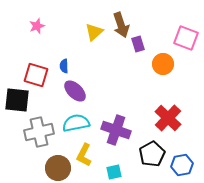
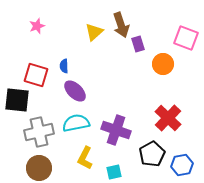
yellow L-shape: moved 1 px right, 3 px down
brown circle: moved 19 px left
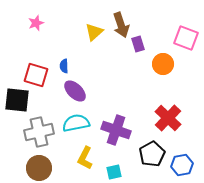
pink star: moved 1 px left, 3 px up
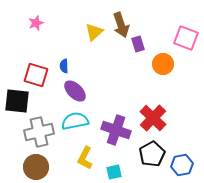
black square: moved 1 px down
red cross: moved 15 px left
cyan semicircle: moved 1 px left, 2 px up
brown circle: moved 3 px left, 1 px up
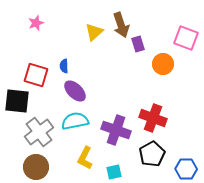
red cross: rotated 24 degrees counterclockwise
gray cross: rotated 24 degrees counterclockwise
blue hexagon: moved 4 px right, 4 px down; rotated 10 degrees clockwise
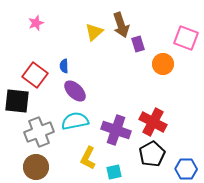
red square: moved 1 px left; rotated 20 degrees clockwise
red cross: moved 4 px down; rotated 8 degrees clockwise
gray cross: rotated 16 degrees clockwise
yellow L-shape: moved 3 px right
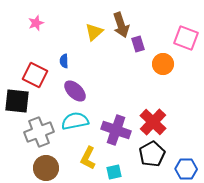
blue semicircle: moved 5 px up
red square: rotated 10 degrees counterclockwise
red cross: rotated 16 degrees clockwise
brown circle: moved 10 px right, 1 px down
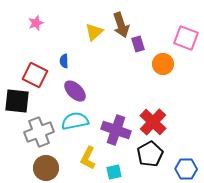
black pentagon: moved 2 px left
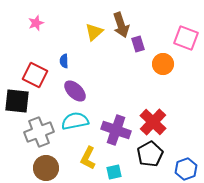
blue hexagon: rotated 20 degrees counterclockwise
